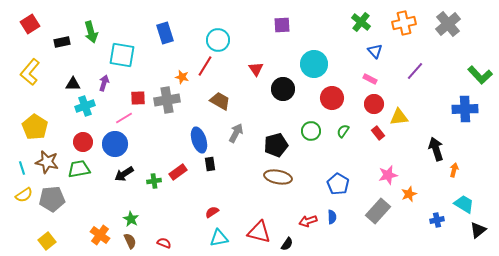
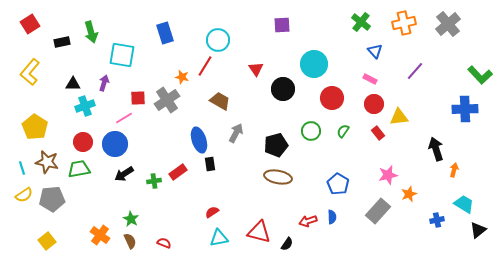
gray cross at (167, 100): rotated 25 degrees counterclockwise
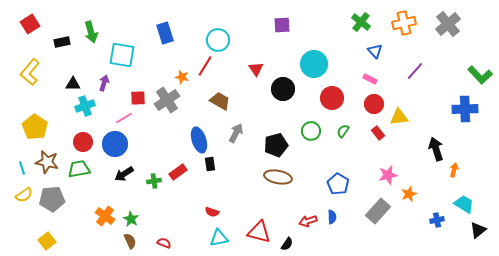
red semicircle at (212, 212): rotated 128 degrees counterclockwise
orange cross at (100, 235): moved 5 px right, 19 px up
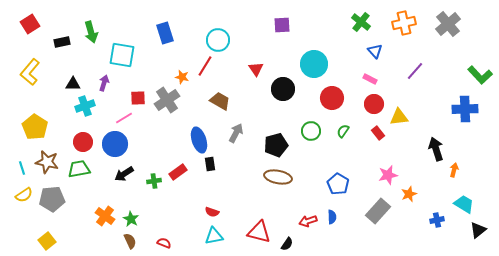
cyan triangle at (219, 238): moved 5 px left, 2 px up
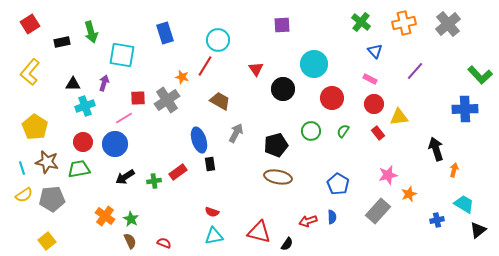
black arrow at (124, 174): moved 1 px right, 3 px down
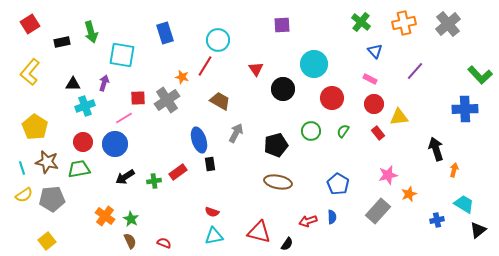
brown ellipse at (278, 177): moved 5 px down
